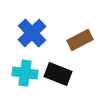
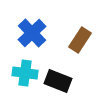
brown rectangle: rotated 30 degrees counterclockwise
black rectangle: moved 7 px down
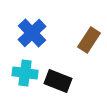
brown rectangle: moved 9 px right
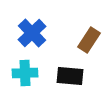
cyan cross: rotated 10 degrees counterclockwise
black rectangle: moved 12 px right, 5 px up; rotated 16 degrees counterclockwise
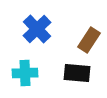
blue cross: moved 5 px right, 4 px up
black rectangle: moved 7 px right, 3 px up
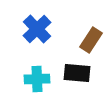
brown rectangle: moved 2 px right
cyan cross: moved 12 px right, 6 px down
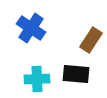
blue cross: moved 6 px left, 1 px up; rotated 12 degrees counterclockwise
black rectangle: moved 1 px left, 1 px down
